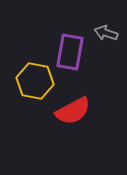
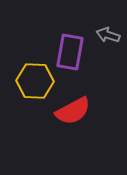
gray arrow: moved 2 px right, 2 px down
yellow hexagon: rotated 9 degrees counterclockwise
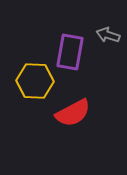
red semicircle: moved 2 px down
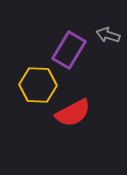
purple rectangle: moved 1 px left, 2 px up; rotated 21 degrees clockwise
yellow hexagon: moved 3 px right, 4 px down
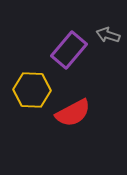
purple rectangle: rotated 9 degrees clockwise
yellow hexagon: moved 6 px left, 5 px down
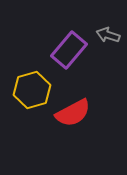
yellow hexagon: rotated 18 degrees counterclockwise
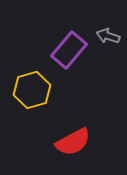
gray arrow: moved 1 px down
red semicircle: moved 29 px down
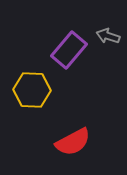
yellow hexagon: rotated 18 degrees clockwise
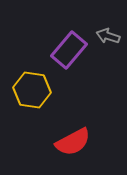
yellow hexagon: rotated 6 degrees clockwise
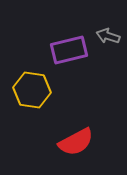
purple rectangle: rotated 36 degrees clockwise
red semicircle: moved 3 px right
